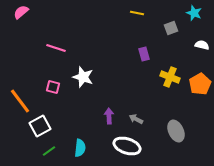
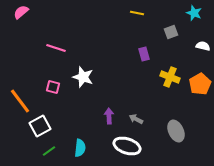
gray square: moved 4 px down
white semicircle: moved 1 px right, 1 px down
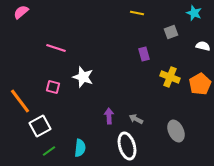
white ellipse: rotated 56 degrees clockwise
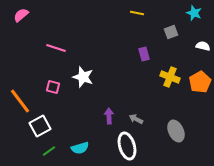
pink semicircle: moved 3 px down
orange pentagon: moved 2 px up
cyan semicircle: rotated 66 degrees clockwise
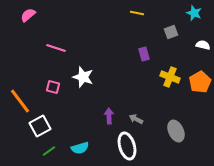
pink semicircle: moved 7 px right
white semicircle: moved 1 px up
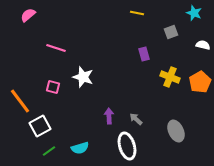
gray arrow: rotated 16 degrees clockwise
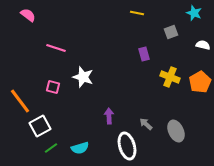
pink semicircle: rotated 77 degrees clockwise
gray arrow: moved 10 px right, 5 px down
green line: moved 2 px right, 3 px up
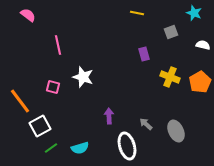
pink line: moved 2 px right, 3 px up; rotated 60 degrees clockwise
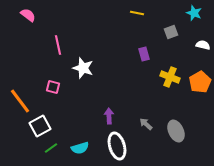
white star: moved 9 px up
white ellipse: moved 10 px left
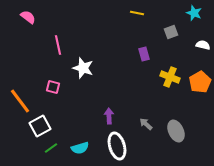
pink semicircle: moved 2 px down
